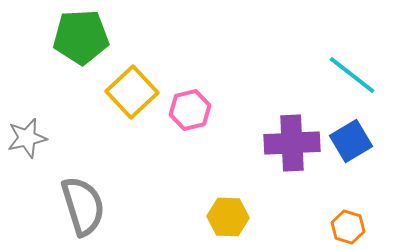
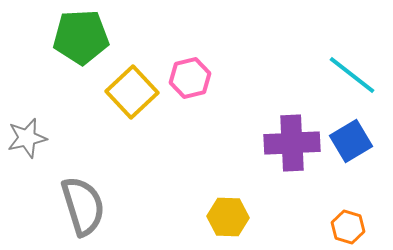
pink hexagon: moved 32 px up
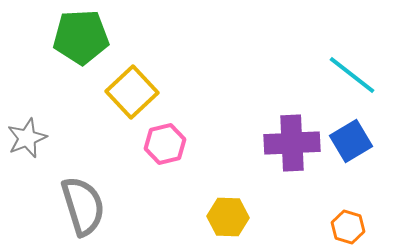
pink hexagon: moved 25 px left, 66 px down
gray star: rotated 9 degrees counterclockwise
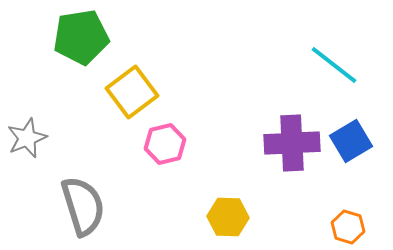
green pentagon: rotated 6 degrees counterclockwise
cyan line: moved 18 px left, 10 px up
yellow square: rotated 6 degrees clockwise
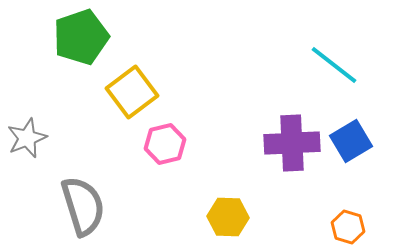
green pentagon: rotated 10 degrees counterclockwise
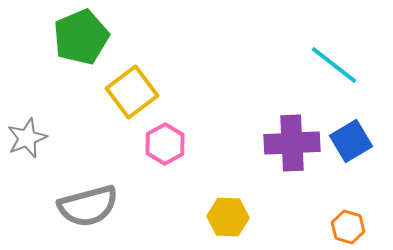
green pentagon: rotated 4 degrees counterclockwise
pink hexagon: rotated 15 degrees counterclockwise
gray semicircle: moved 5 px right; rotated 92 degrees clockwise
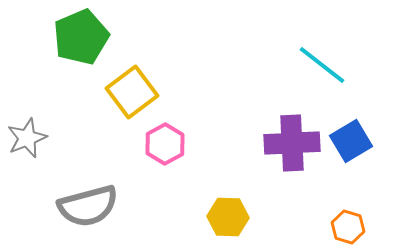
cyan line: moved 12 px left
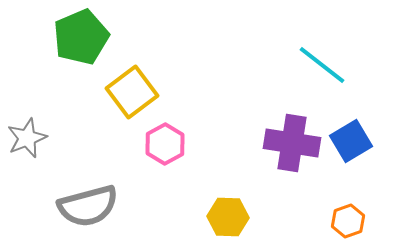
purple cross: rotated 12 degrees clockwise
orange hexagon: moved 6 px up; rotated 24 degrees clockwise
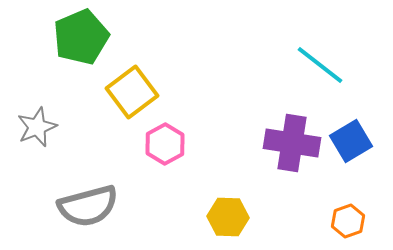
cyan line: moved 2 px left
gray star: moved 10 px right, 11 px up
